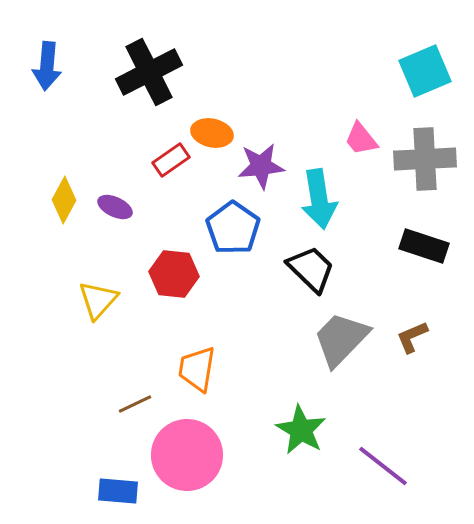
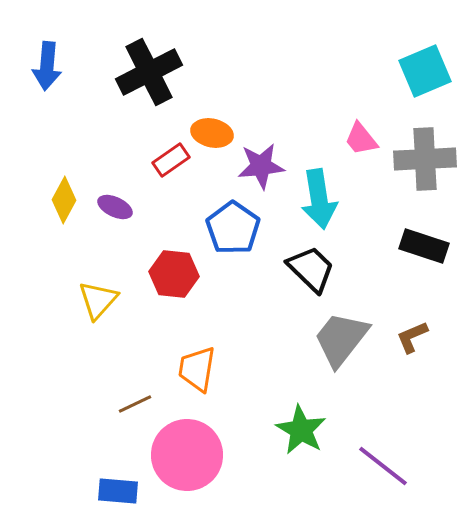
gray trapezoid: rotated 6 degrees counterclockwise
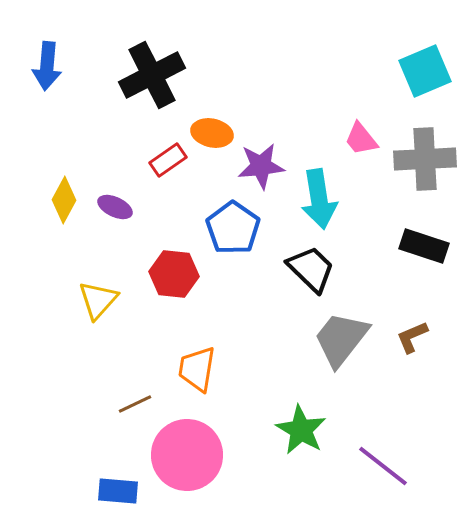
black cross: moved 3 px right, 3 px down
red rectangle: moved 3 px left
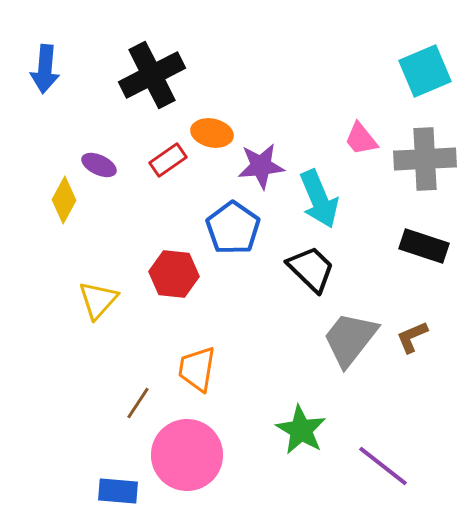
blue arrow: moved 2 px left, 3 px down
cyan arrow: rotated 14 degrees counterclockwise
purple ellipse: moved 16 px left, 42 px up
gray trapezoid: moved 9 px right
brown line: moved 3 px right, 1 px up; rotated 32 degrees counterclockwise
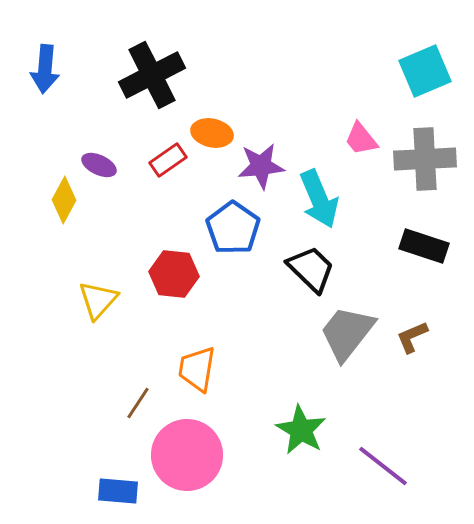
gray trapezoid: moved 3 px left, 6 px up
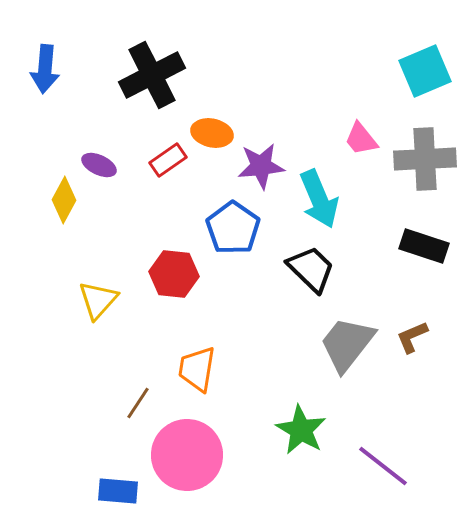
gray trapezoid: moved 11 px down
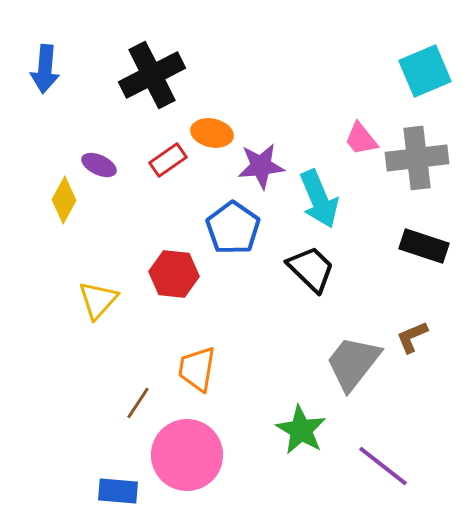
gray cross: moved 8 px left, 1 px up; rotated 4 degrees counterclockwise
gray trapezoid: moved 6 px right, 19 px down
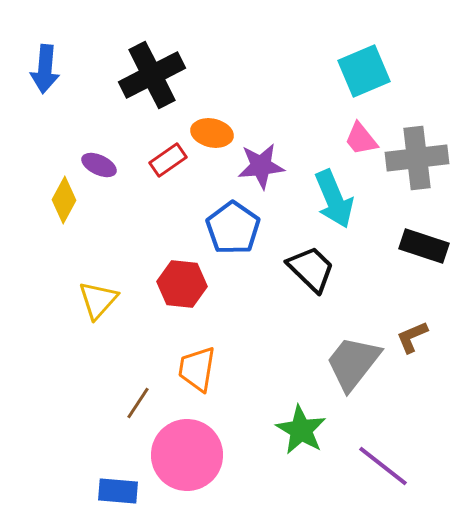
cyan square: moved 61 px left
cyan arrow: moved 15 px right
red hexagon: moved 8 px right, 10 px down
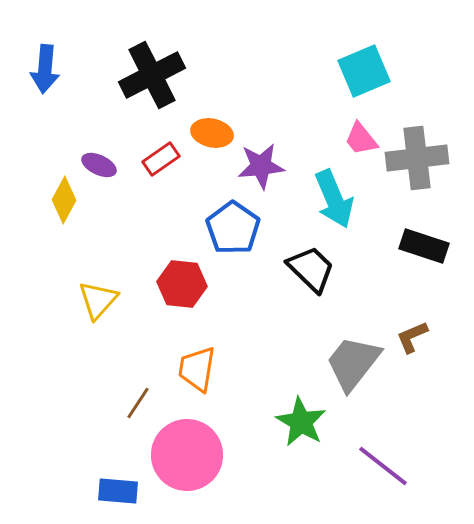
red rectangle: moved 7 px left, 1 px up
green star: moved 8 px up
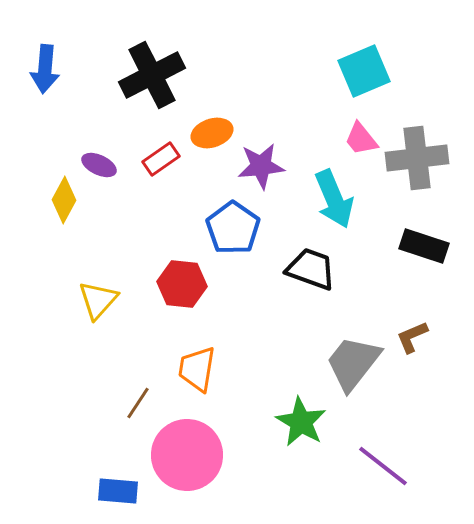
orange ellipse: rotated 30 degrees counterclockwise
black trapezoid: rotated 24 degrees counterclockwise
